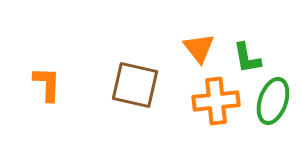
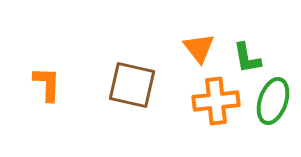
brown square: moved 3 px left
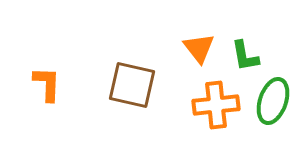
green L-shape: moved 2 px left, 2 px up
orange cross: moved 4 px down
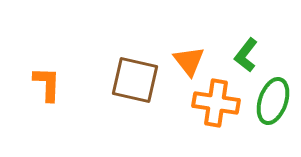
orange triangle: moved 10 px left, 13 px down
green L-shape: moved 1 px right, 1 px up; rotated 48 degrees clockwise
brown square: moved 3 px right, 5 px up
orange cross: moved 2 px up; rotated 15 degrees clockwise
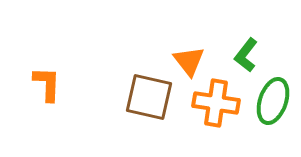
brown square: moved 14 px right, 17 px down
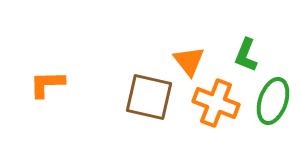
green L-shape: rotated 16 degrees counterclockwise
orange L-shape: rotated 93 degrees counterclockwise
orange cross: rotated 12 degrees clockwise
